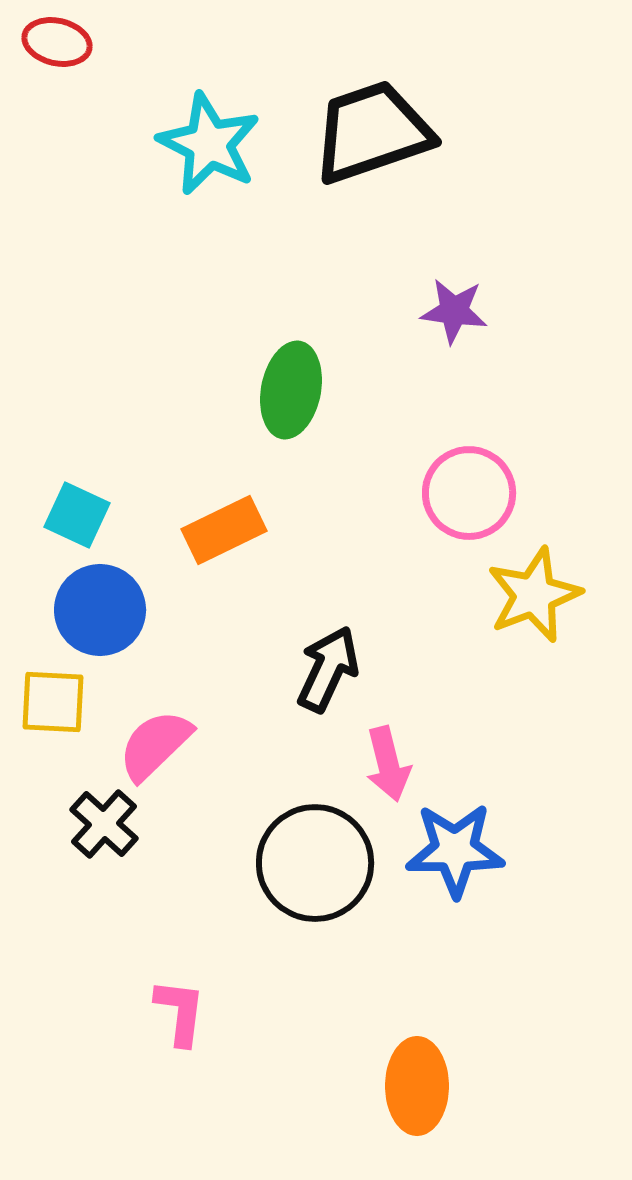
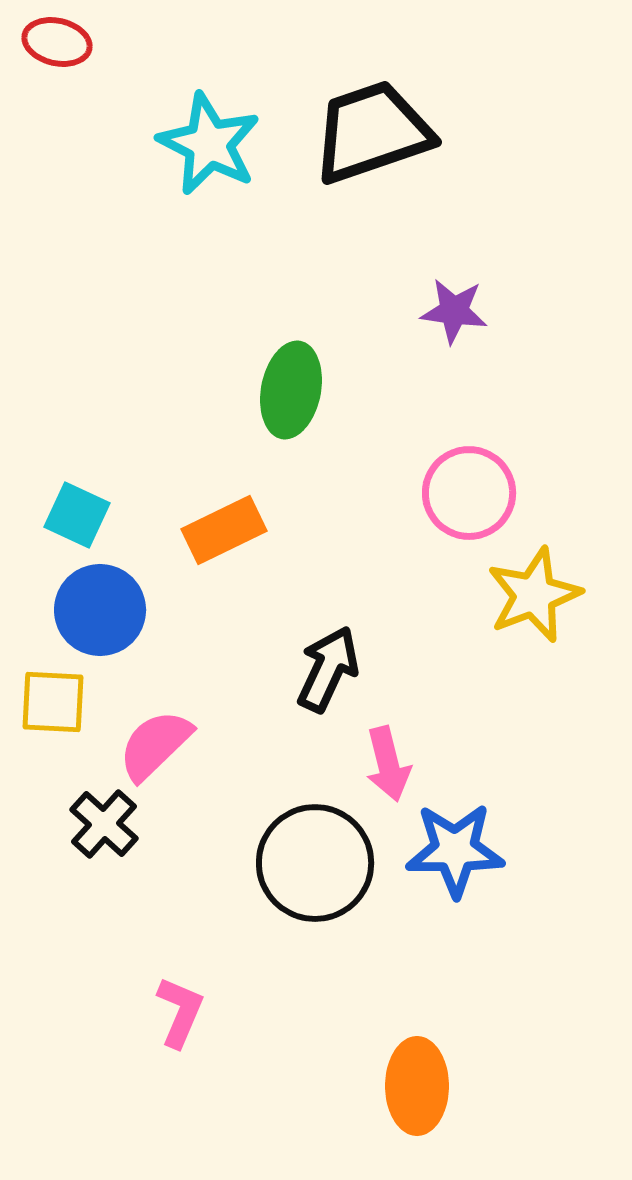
pink L-shape: rotated 16 degrees clockwise
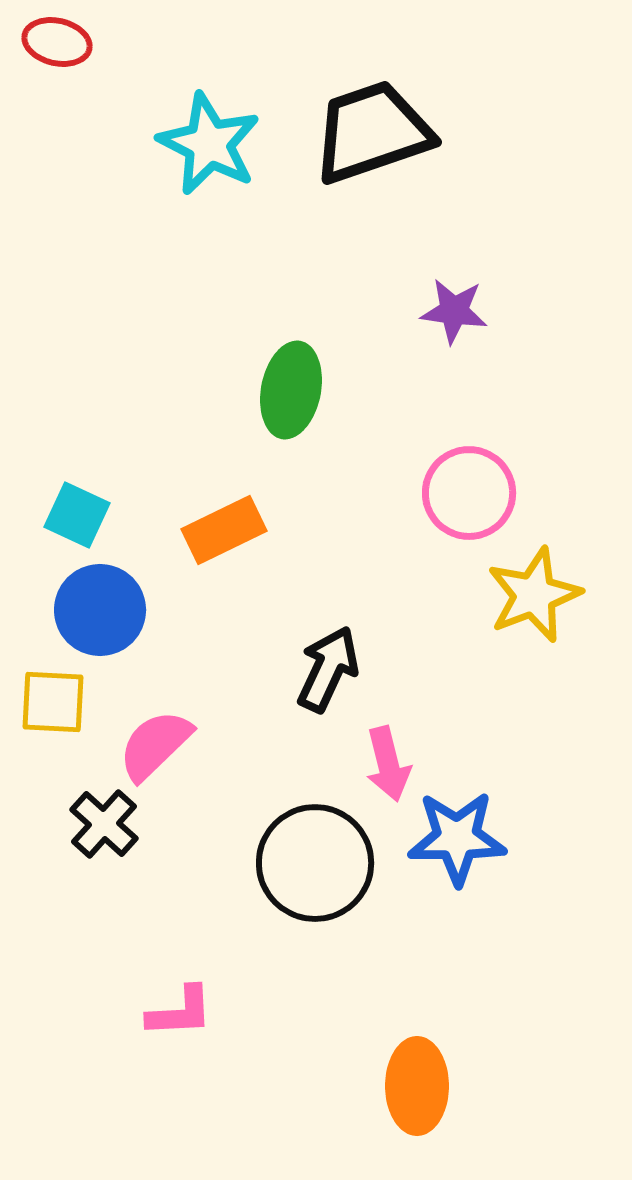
blue star: moved 2 px right, 12 px up
pink L-shape: rotated 64 degrees clockwise
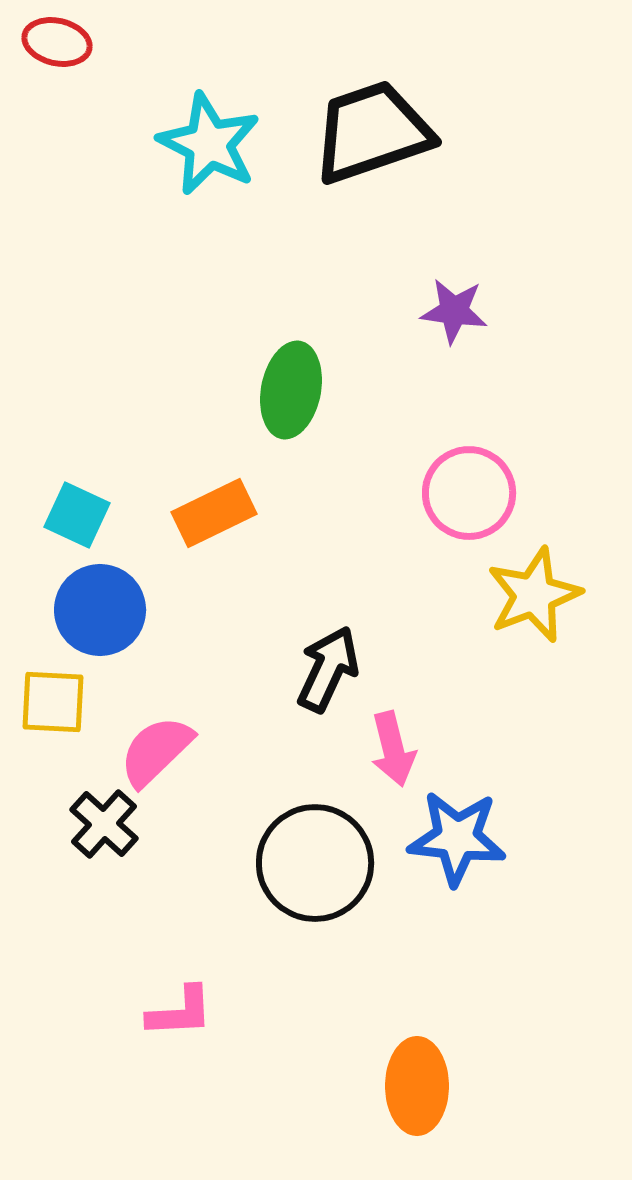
orange rectangle: moved 10 px left, 17 px up
pink semicircle: moved 1 px right, 6 px down
pink arrow: moved 5 px right, 15 px up
blue star: rotated 6 degrees clockwise
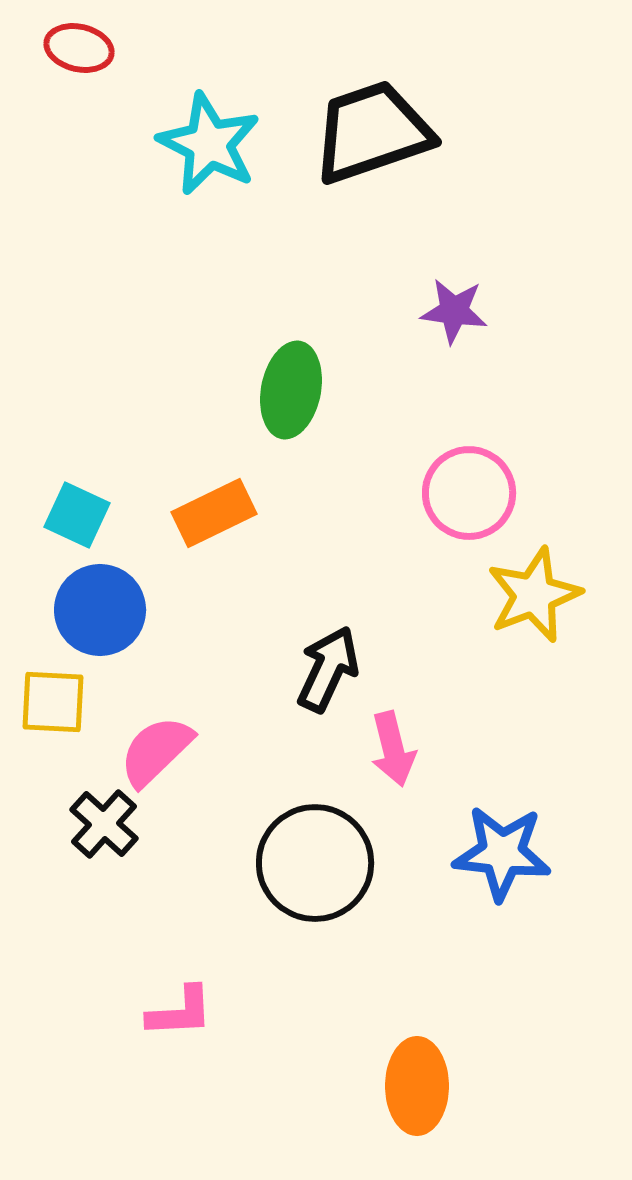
red ellipse: moved 22 px right, 6 px down
blue star: moved 45 px right, 15 px down
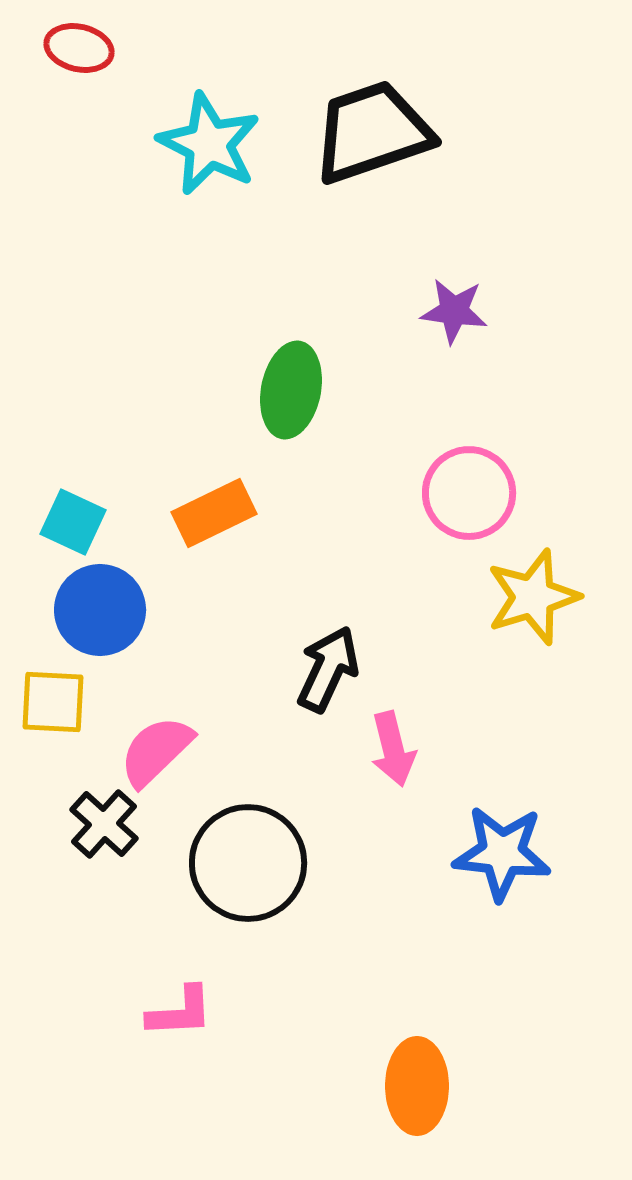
cyan square: moved 4 px left, 7 px down
yellow star: moved 1 px left, 2 px down; rotated 4 degrees clockwise
black circle: moved 67 px left
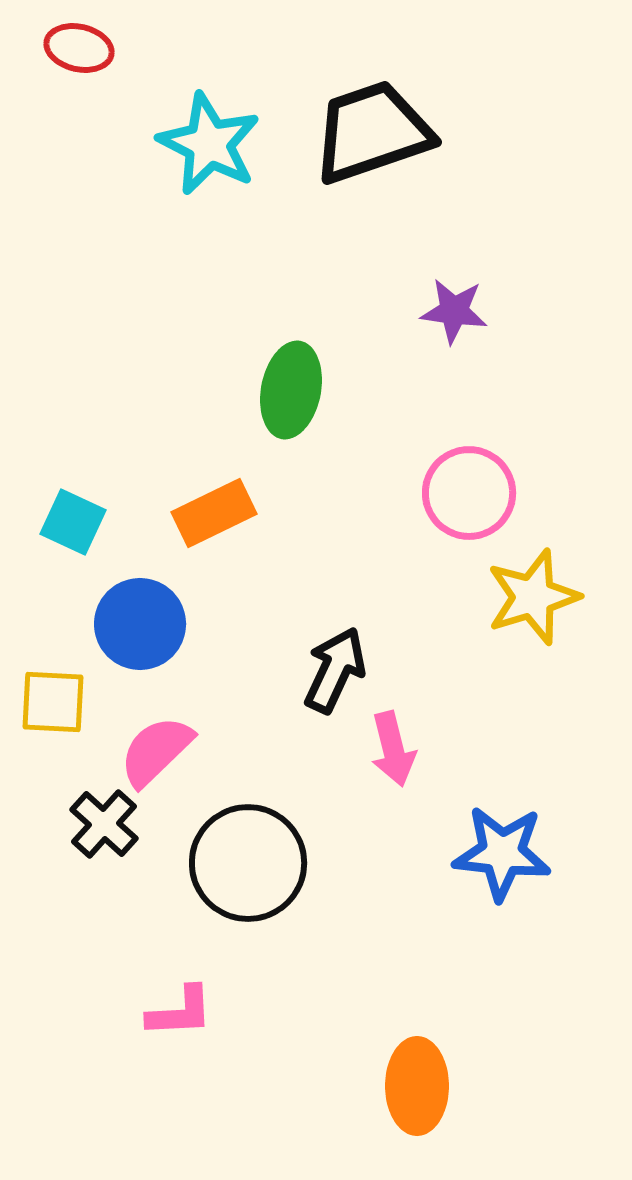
blue circle: moved 40 px right, 14 px down
black arrow: moved 7 px right, 1 px down
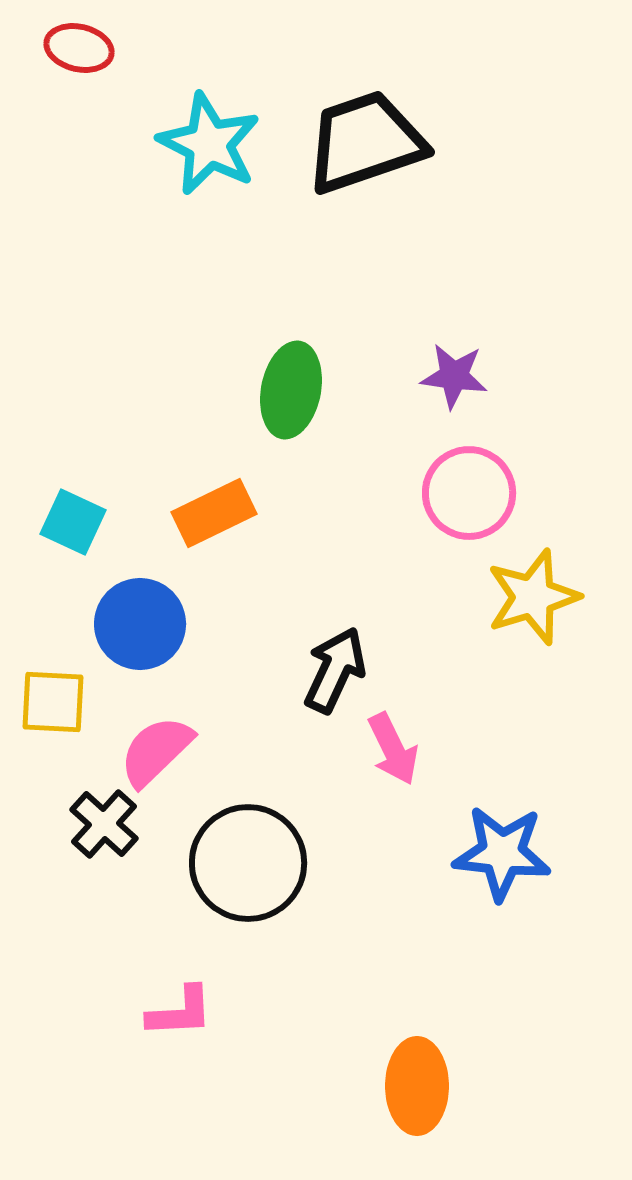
black trapezoid: moved 7 px left, 10 px down
purple star: moved 65 px down
pink arrow: rotated 12 degrees counterclockwise
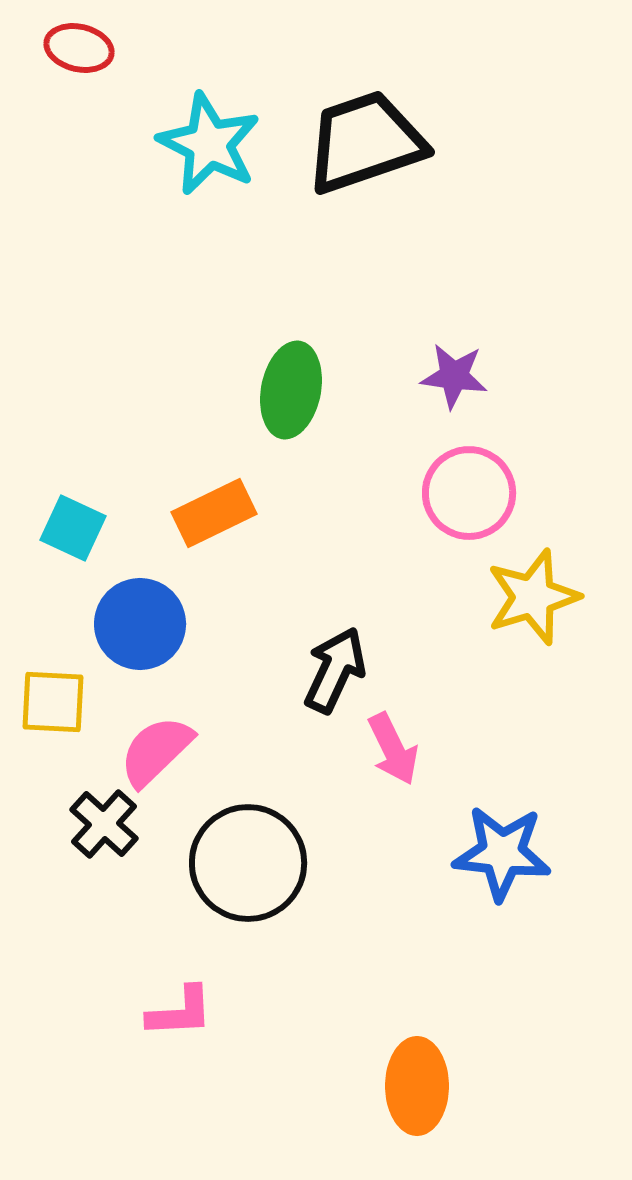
cyan square: moved 6 px down
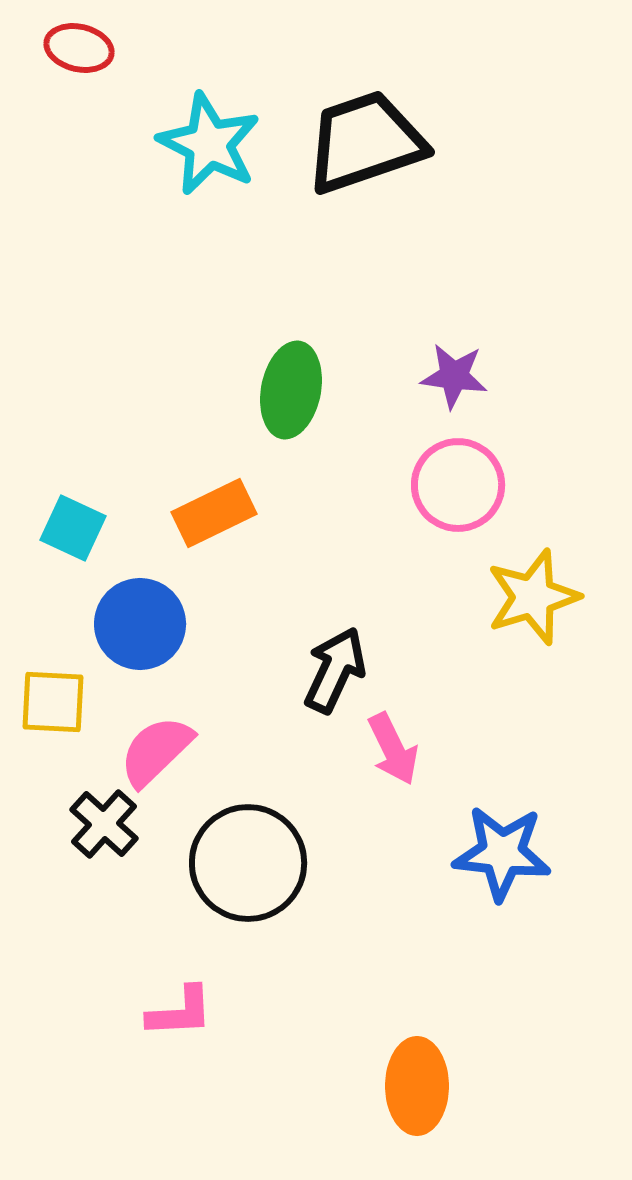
pink circle: moved 11 px left, 8 px up
